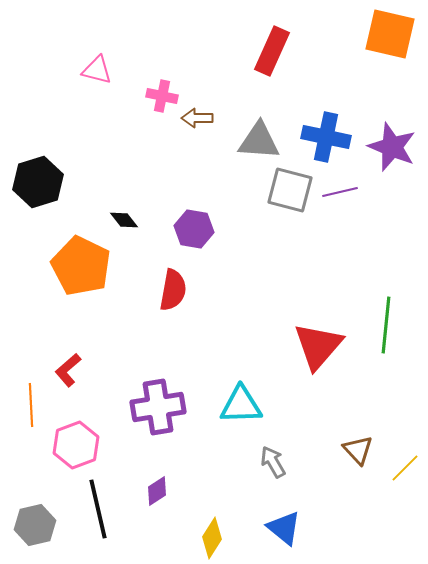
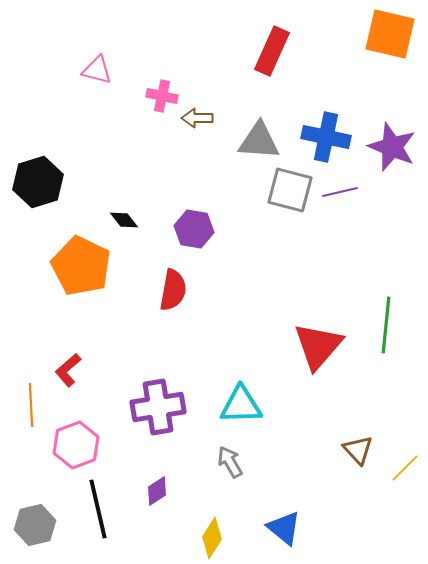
gray arrow: moved 43 px left
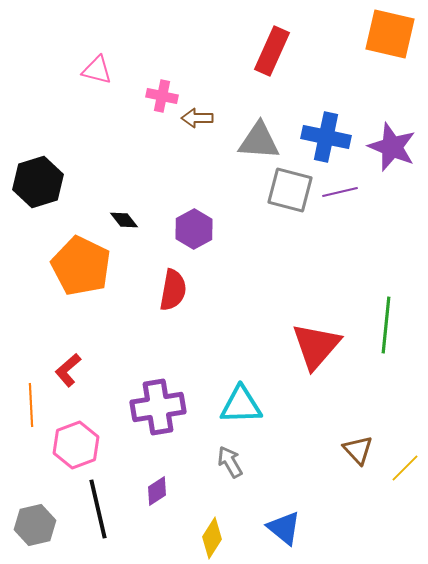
purple hexagon: rotated 21 degrees clockwise
red triangle: moved 2 px left
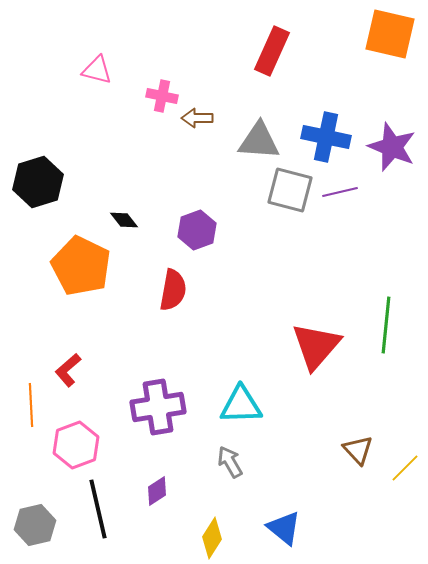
purple hexagon: moved 3 px right, 1 px down; rotated 9 degrees clockwise
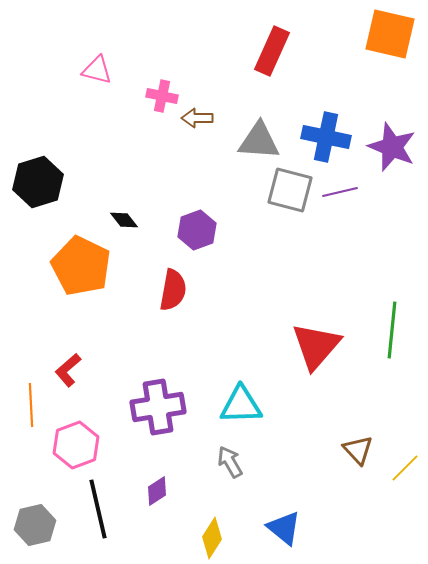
green line: moved 6 px right, 5 px down
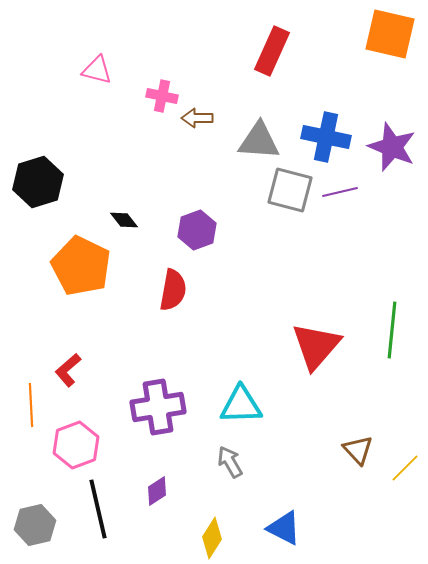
blue triangle: rotated 12 degrees counterclockwise
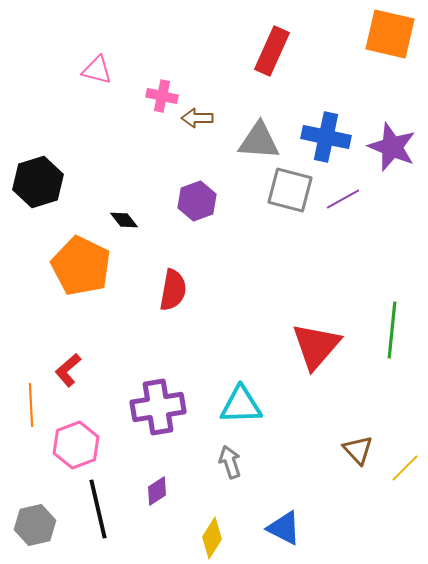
purple line: moved 3 px right, 7 px down; rotated 16 degrees counterclockwise
purple hexagon: moved 29 px up
gray arrow: rotated 12 degrees clockwise
